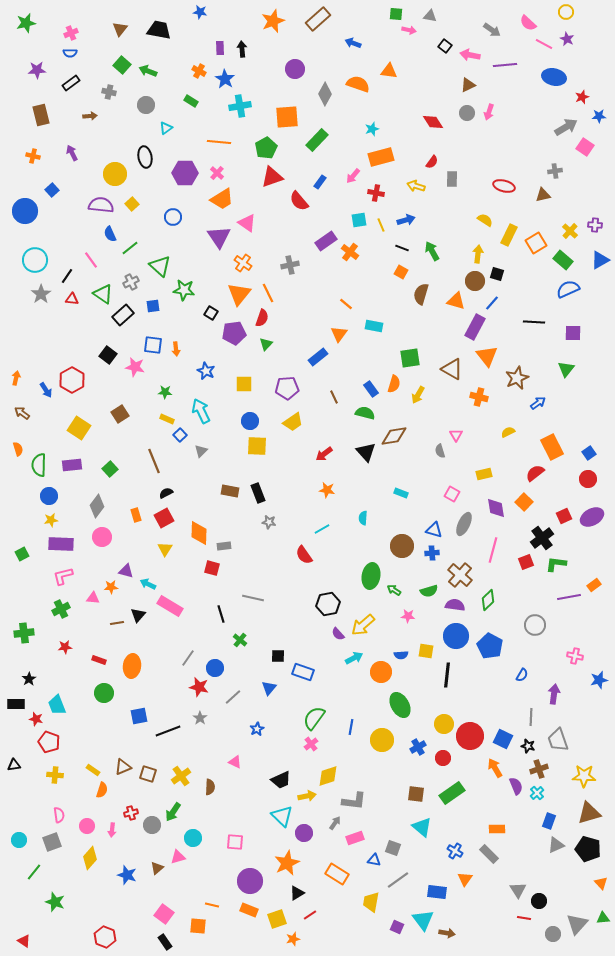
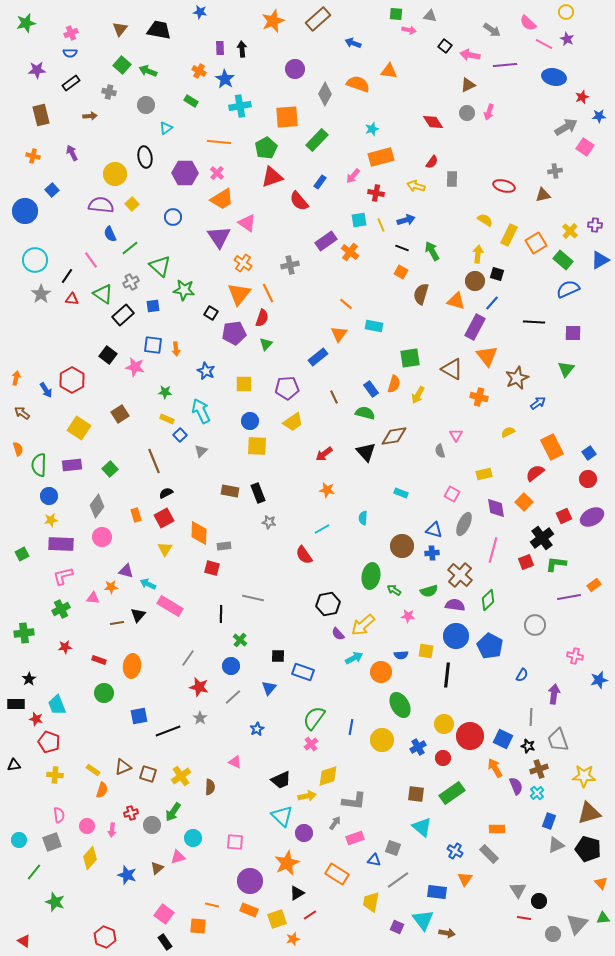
black line at (221, 614): rotated 18 degrees clockwise
blue circle at (215, 668): moved 16 px right, 2 px up
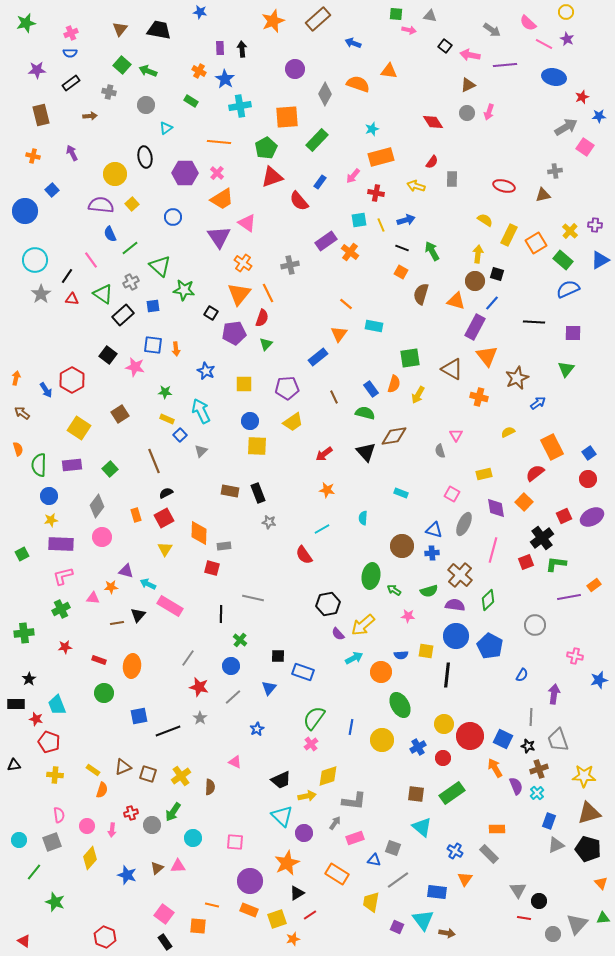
pink triangle at (178, 857): moved 9 px down; rotated 14 degrees clockwise
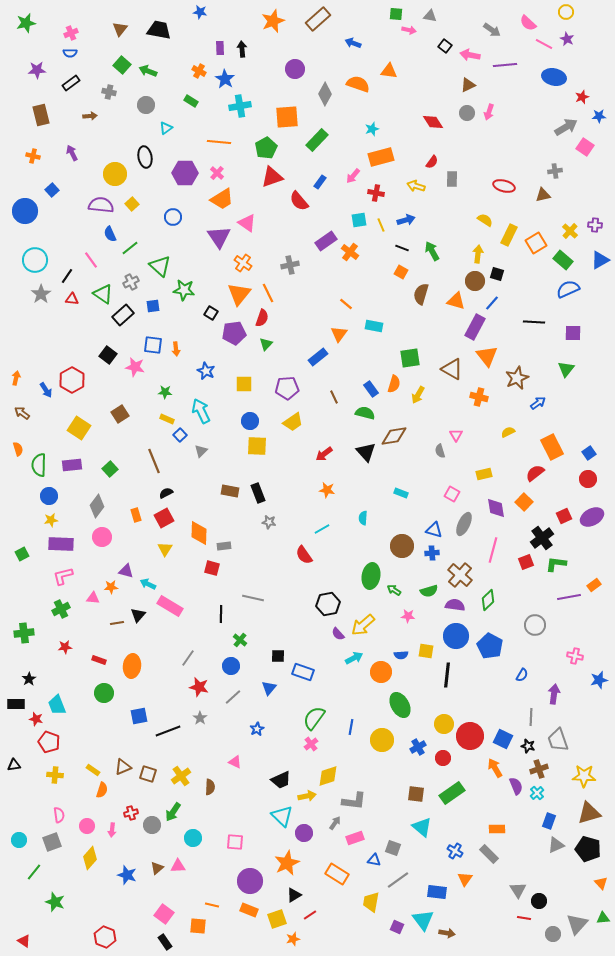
black triangle at (297, 893): moved 3 px left, 2 px down
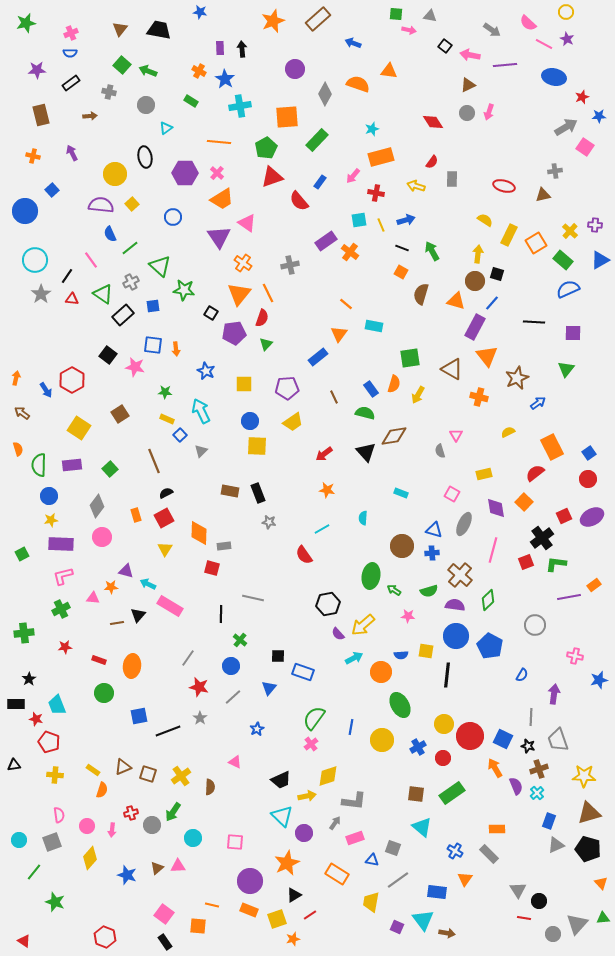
blue triangle at (374, 860): moved 2 px left
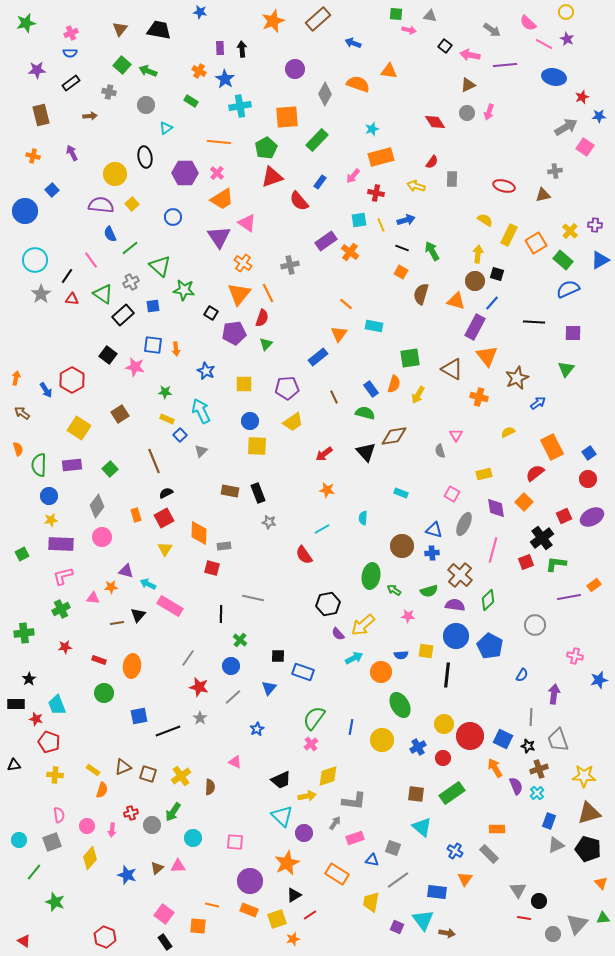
red diamond at (433, 122): moved 2 px right
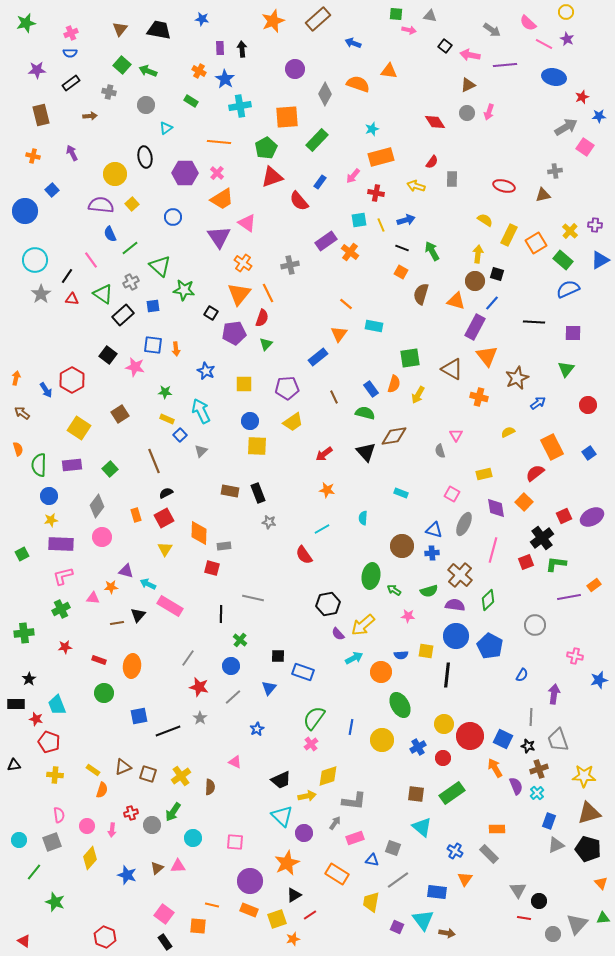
blue star at (200, 12): moved 2 px right, 7 px down
red circle at (588, 479): moved 74 px up
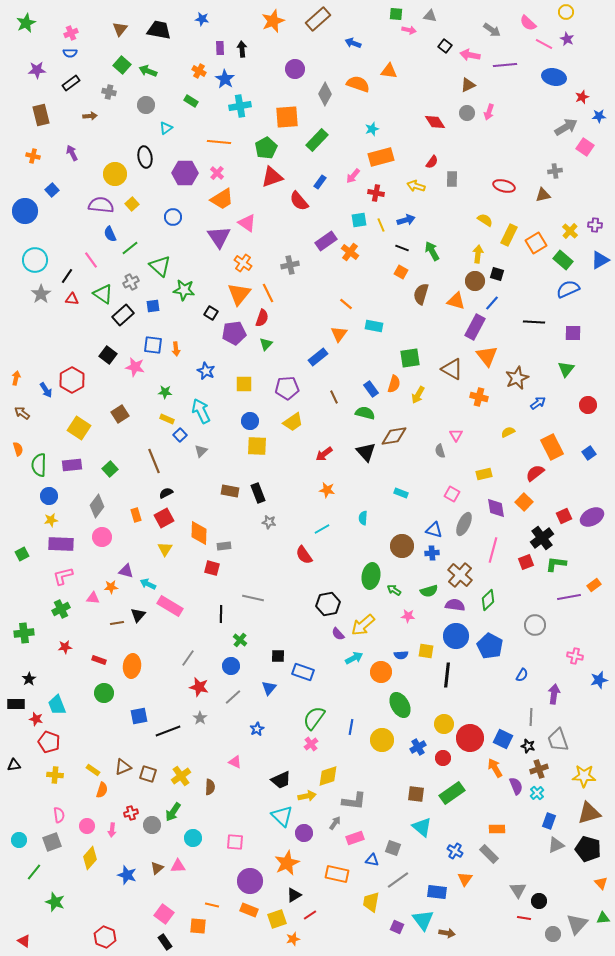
green star at (26, 23): rotated 12 degrees counterclockwise
red circle at (470, 736): moved 2 px down
orange rectangle at (337, 874): rotated 20 degrees counterclockwise
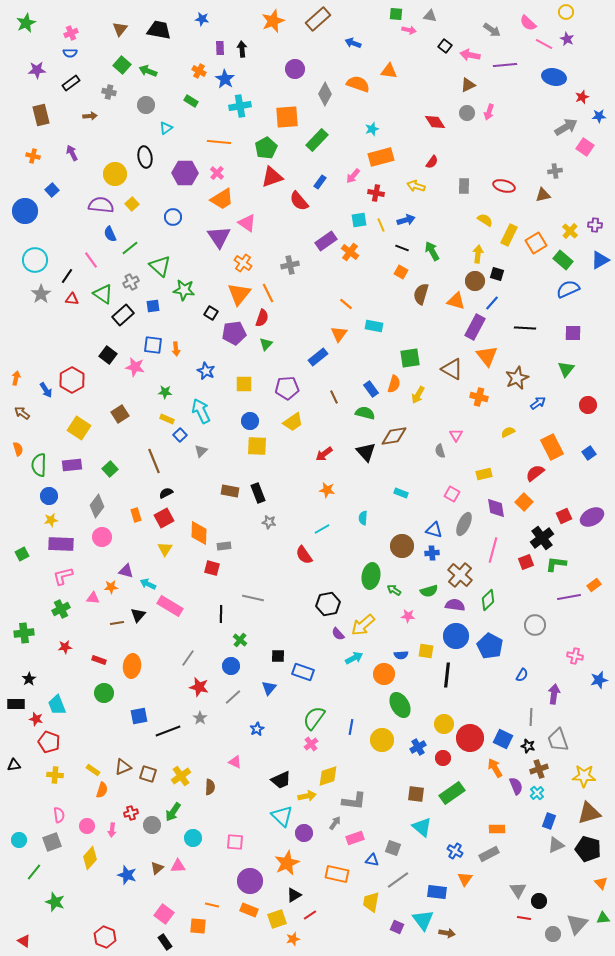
gray rectangle at (452, 179): moved 12 px right, 7 px down
black line at (534, 322): moved 9 px left, 6 px down
orange circle at (381, 672): moved 3 px right, 2 px down
gray rectangle at (489, 854): rotated 72 degrees counterclockwise
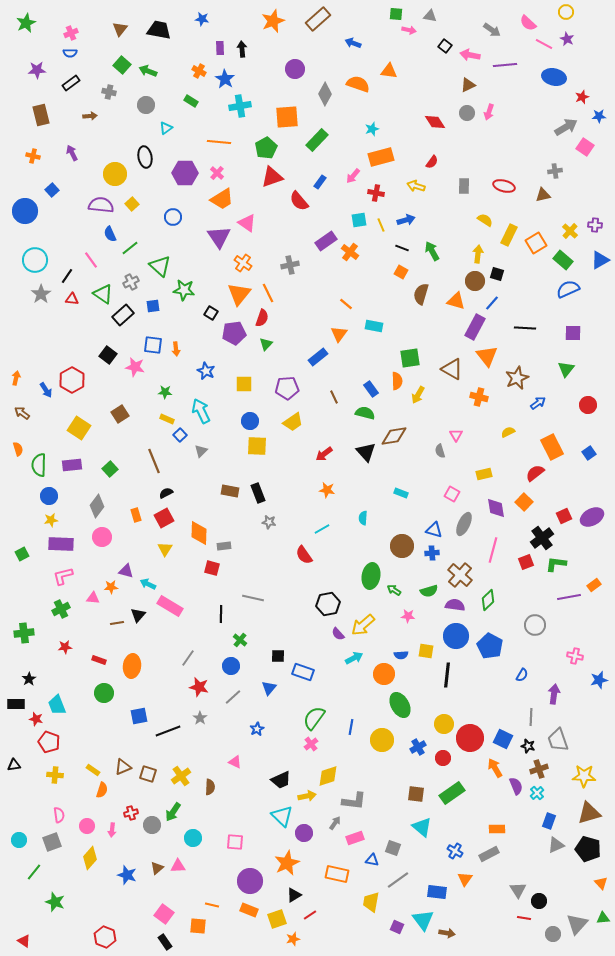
orange semicircle at (394, 384): moved 3 px right, 3 px up; rotated 18 degrees counterclockwise
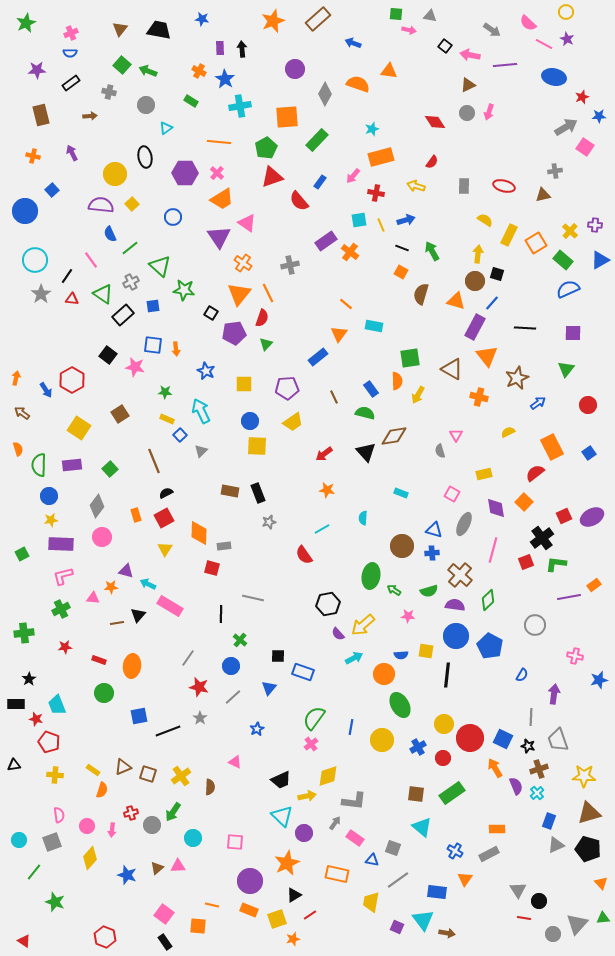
gray star at (269, 522): rotated 24 degrees counterclockwise
pink rectangle at (355, 838): rotated 54 degrees clockwise
